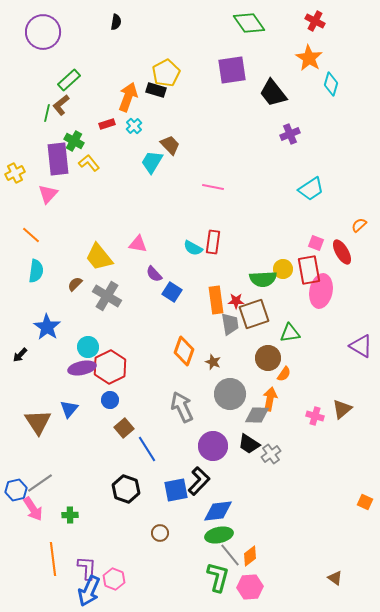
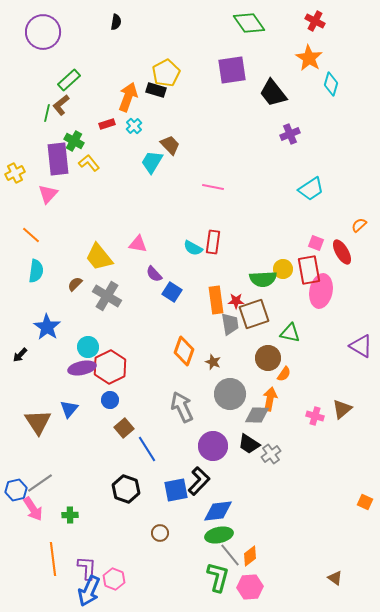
green triangle at (290, 333): rotated 20 degrees clockwise
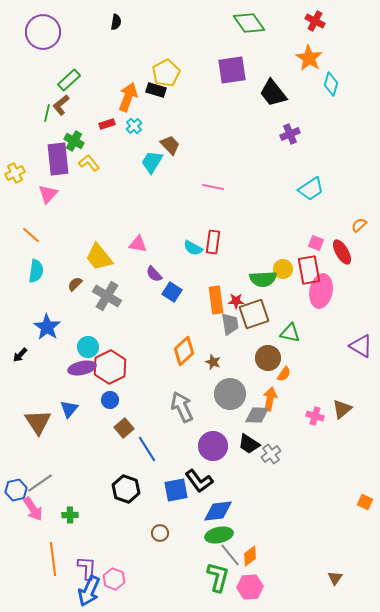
orange diamond at (184, 351): rotated 28 degrees clockwise
black L-shape at (199, 481): rotated 100 degrees clockwise
brown triangle at (335, 578): rotated 28 degrees clockwise
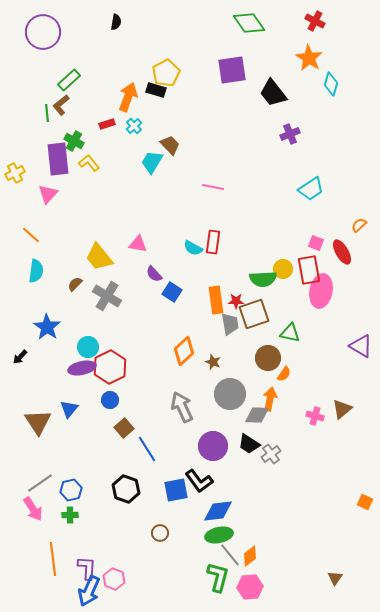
green line at (47, 113): rotated 18 degrees counterclockwise
black arrow at (20, 355): moved 2 px down
blue hexagon at (16, 490): moved 55 px right
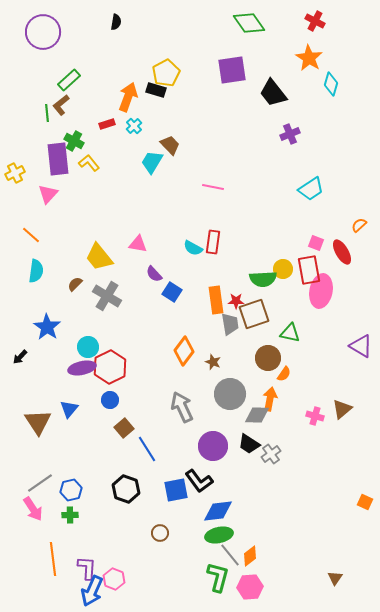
orange diamond at (184, 351): rotated 12 degrees counterclockwise
blue arrow at (89, 591): moved 3 px right
